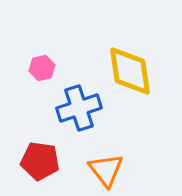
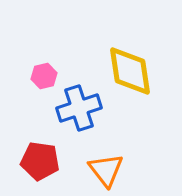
pink hexagon: moved 2 px right, 8 px down
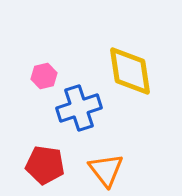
red pentagon: moved 5 px right, 4 px down
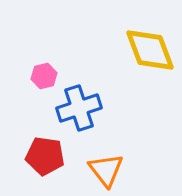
yellow diamond: moved 20 px right, 21 px up; rotated 12 degrees counterclockwise
red pentagon: moved 9 px up
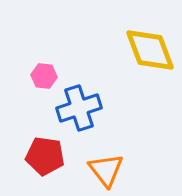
pink hexagon: rotated 20 degrees clockwise
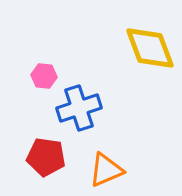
yellow diamond: moved 2 px up
red pentagon: moved 1 px right, 1 px down
orange triangle: rotated 45 degrees clockwise
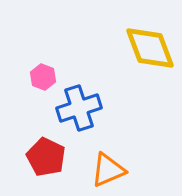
pink hexagon: moved 1 px left, 1 px down; rotated 15 degrees clockwise
red pentagon: rotated 18 degrees clockwise
orange triangle: moved 2 px right
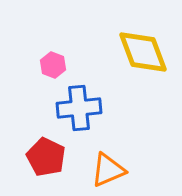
yellow diamond: moved 7 px left, 4 px down
pink hexagon: moved 10 px right, 12 px up
blue cross: rotated 12 degrees clockwise
